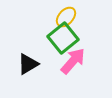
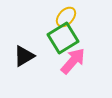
green square: rotated 8 degrees clockwise
black triangle: moved 4 px left, 8 px up
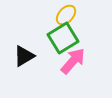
yellow ellipse: moved 2 px up
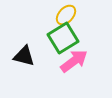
black triangle: rotated 45 degrees clockwise
pink arrow: moved 1 px right; rotated 12 degrees clockwise
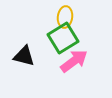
yellow ellipse: moved 1 px left, 2 px down; rotated 35 degrees counterclockwise
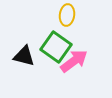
yellow ellipse: moved 2 px right, 2 px up
green square: moved 7 px left, 9 px down; rotated 24 degrees counterclockwise
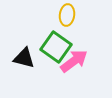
black triangle: moved 2 px down
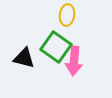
pink arrow: rotated 132 degrees clockwise
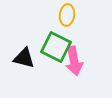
green square: rotated 8 degrees counterclockwise
pink arrow: rotated 16 degrees counterclockwise
